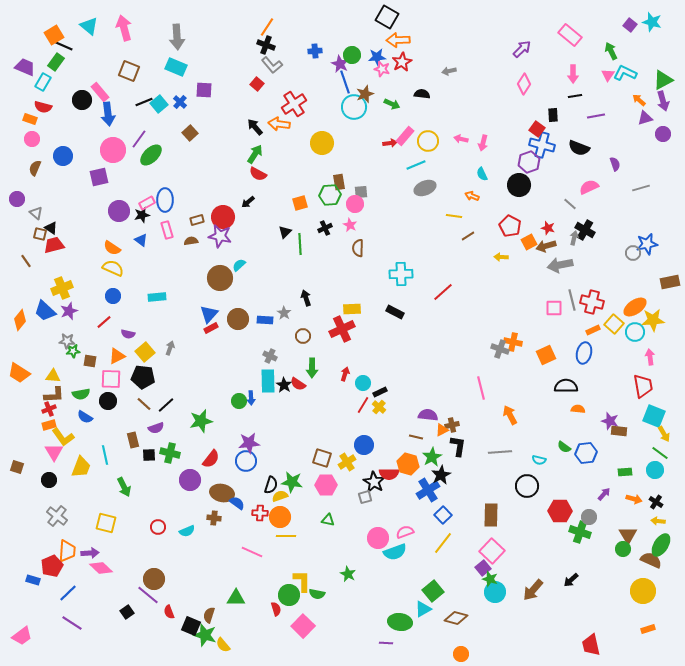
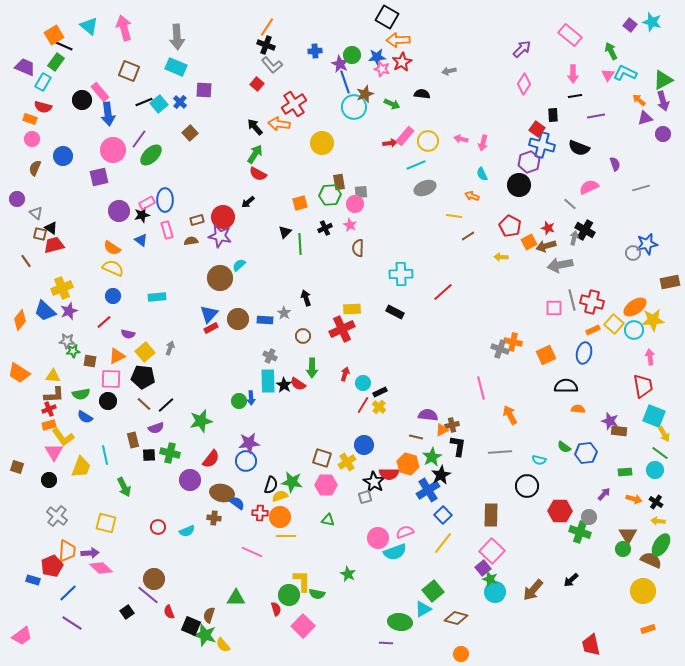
cyan circle at (635, 332): moved 1 px left, 2 px up
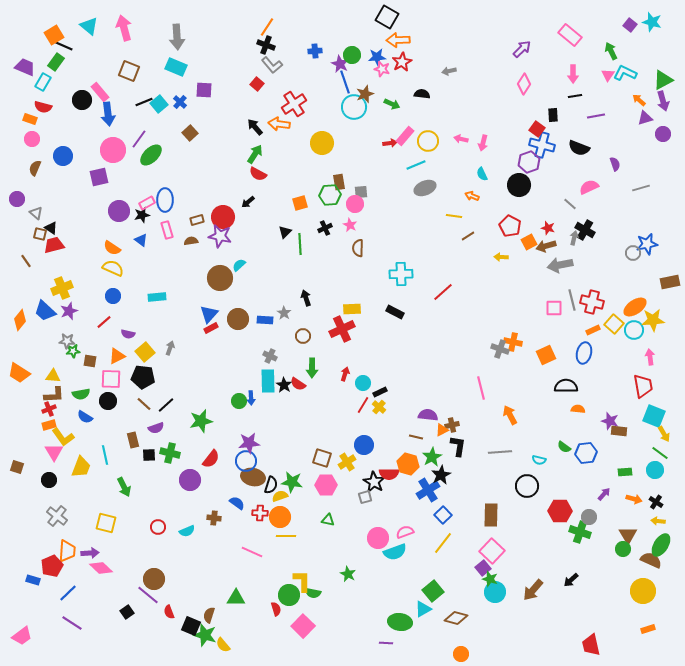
brown ellipse at (222, 493): moved 31 px right, 16 px up
green semicircle at (317, 594): moved 4 px left, 1 px up
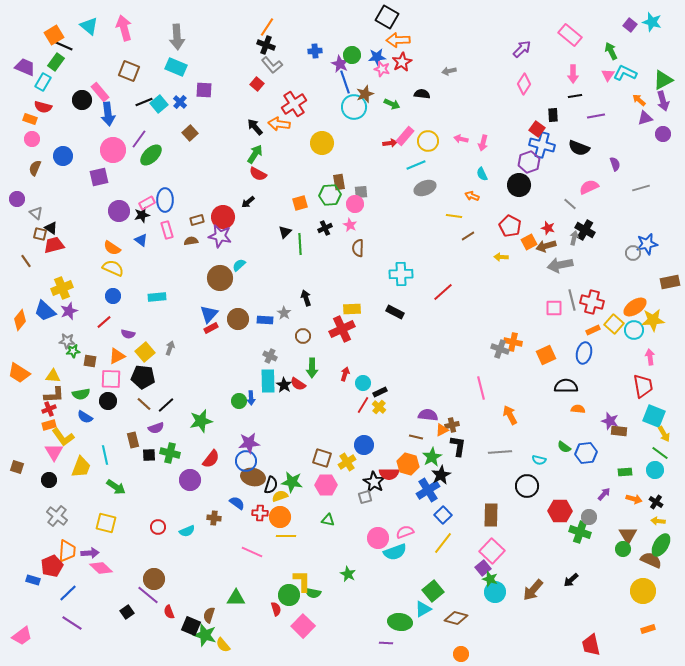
green arrow at (124, 487): moved 8 px left; rotated 30 degrees counterclockwise
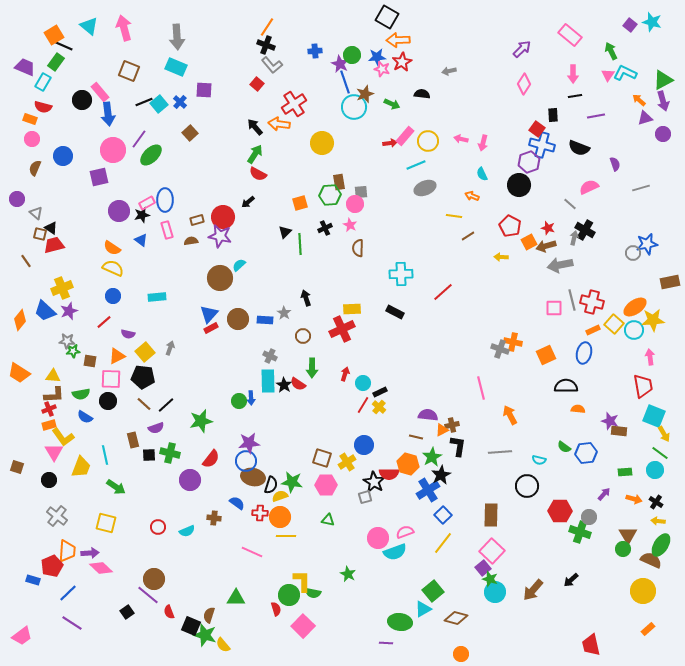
orange rectangle at (648, 629): rotated 24 degrees counterclockwise
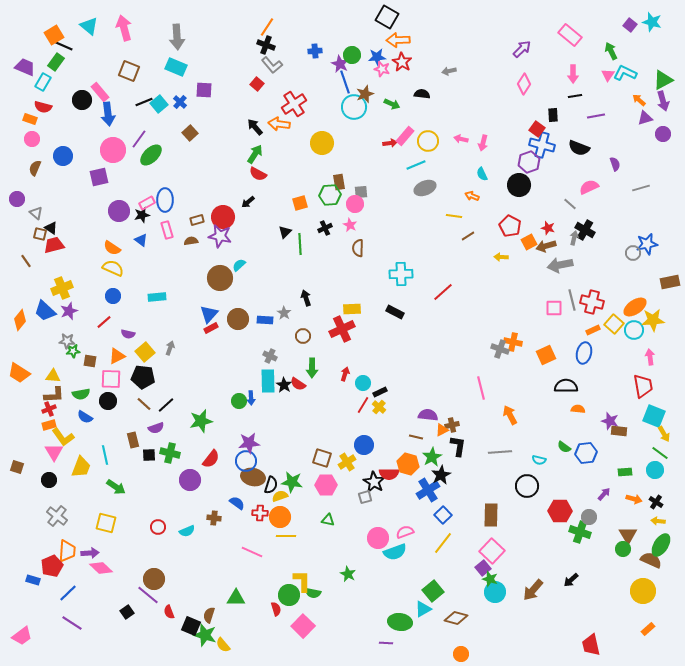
red star at (402, 62): rotated 12 degrees counterclockwise
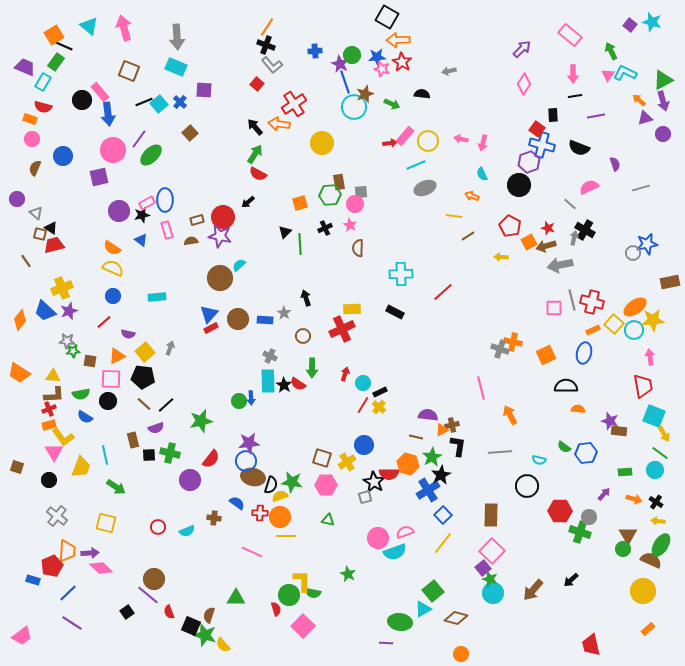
cyan circle at (495, 592): moved 2 px left, 1 px down
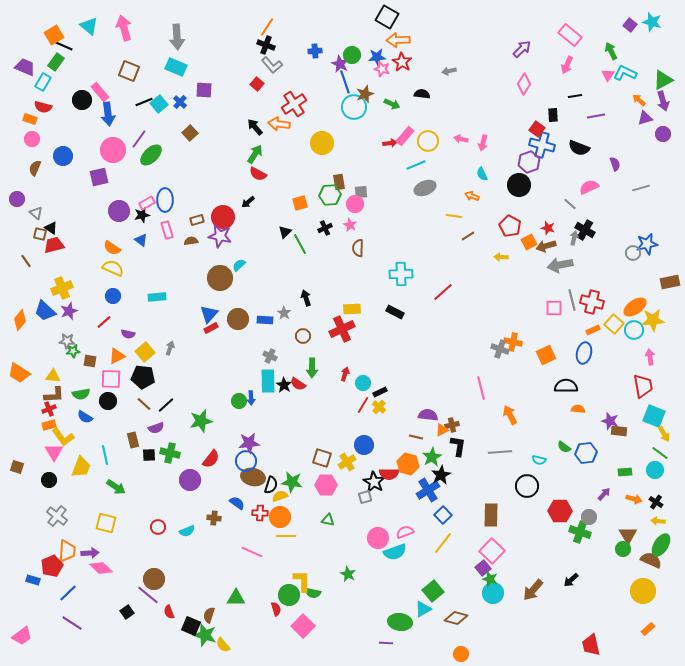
pink arrow at (573, 74): moved 6 px left, 9 px up; rotated 24 degrees clockwise
green line at (300, 244): rotated 25 degrees counterclockwise
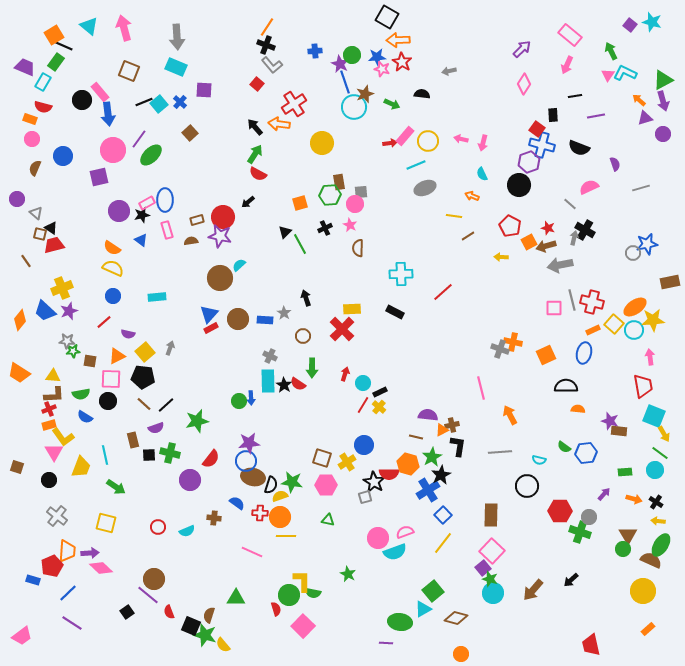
red cross at (342, 329): rotated 20 degrees counterclockwise
green star at (201, 421): moved 4 px left
